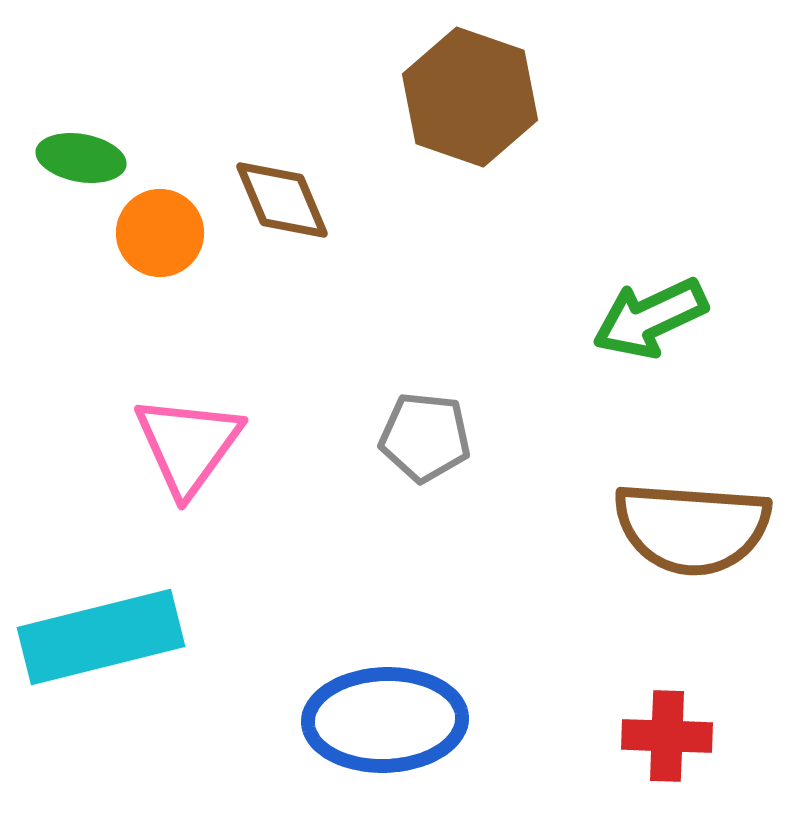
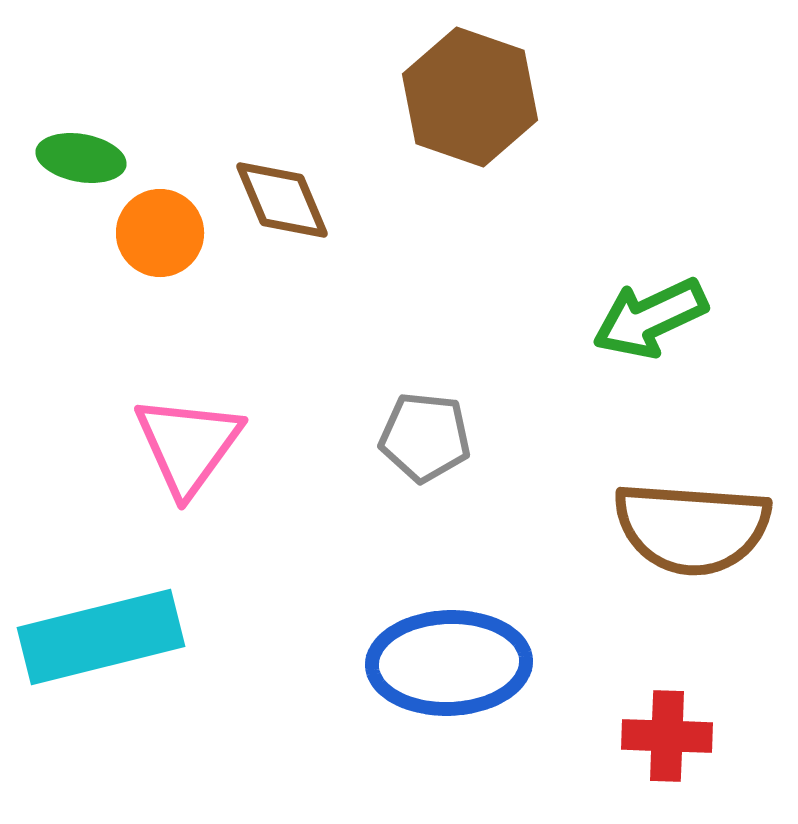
blue ellipse: moved 64 px right, 57 px up
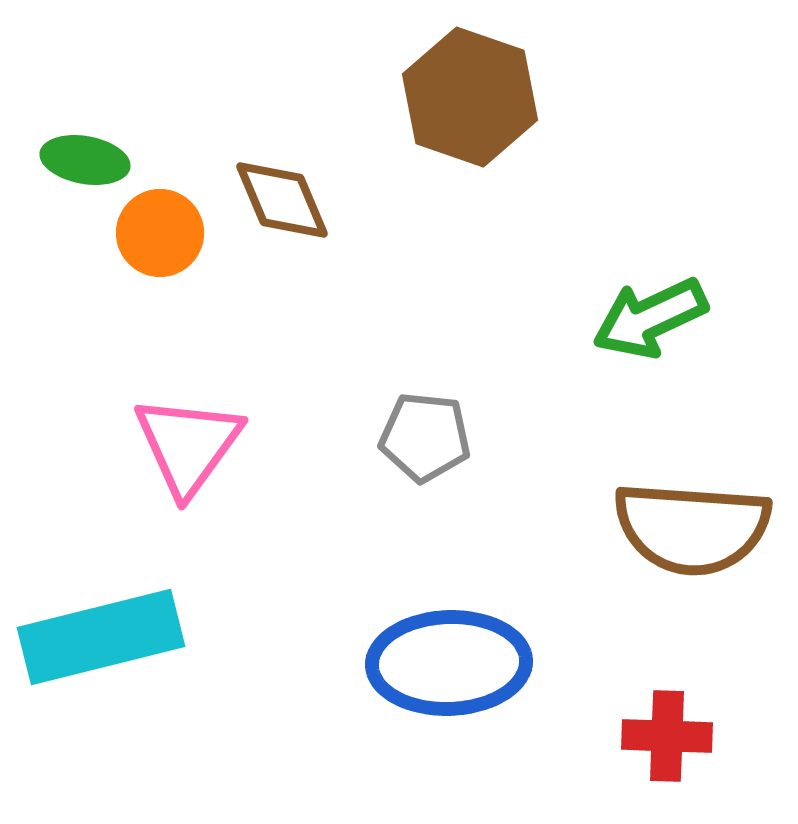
green ellipse: moved 4 px right, 2 px down
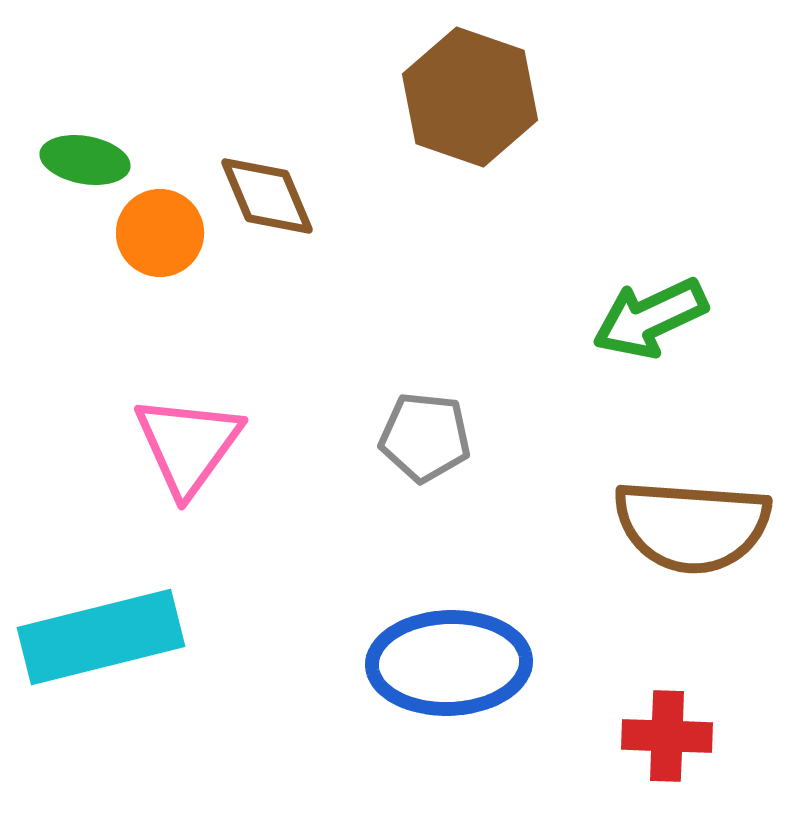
brown diamond: moved 15 px left, 4 px up
brown semicircle: moved 2 px up
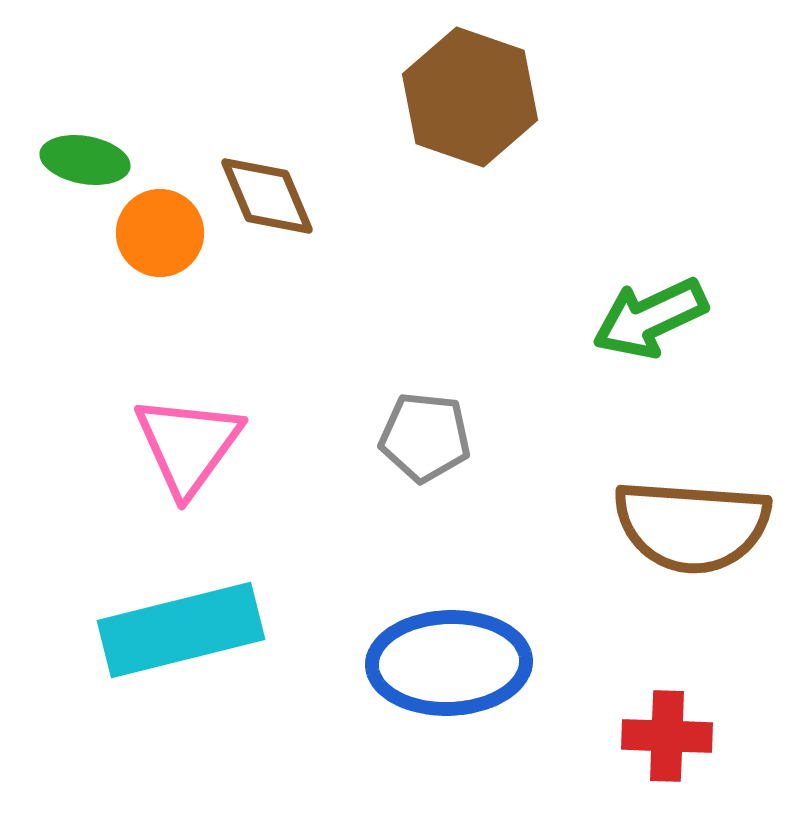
cyan rectangle: moved 80 px right, 7 px up
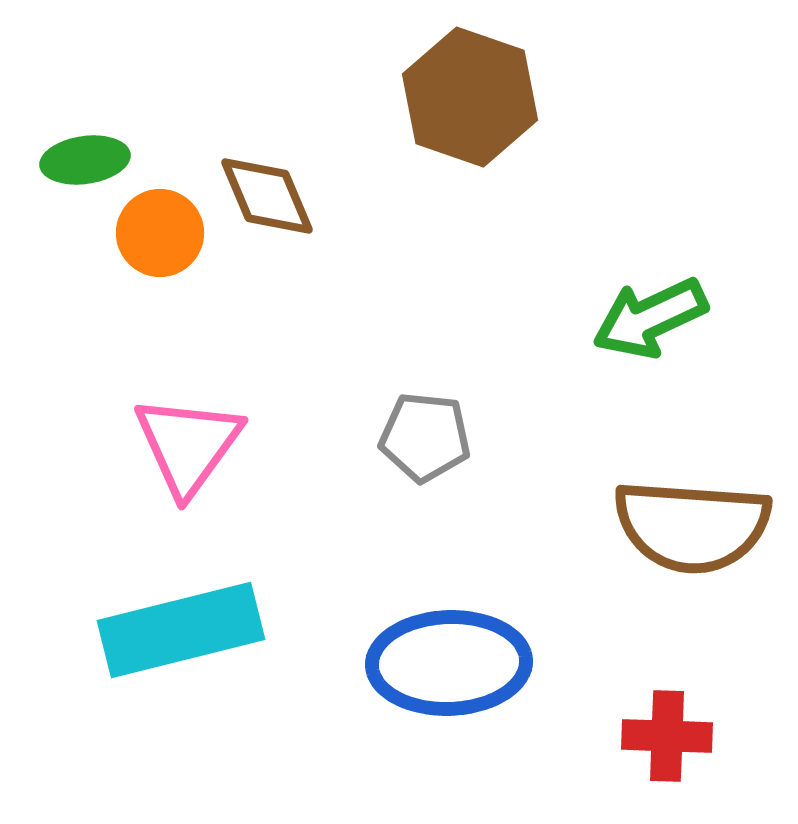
green ellipse: rotated 18 degrees counterclockwise
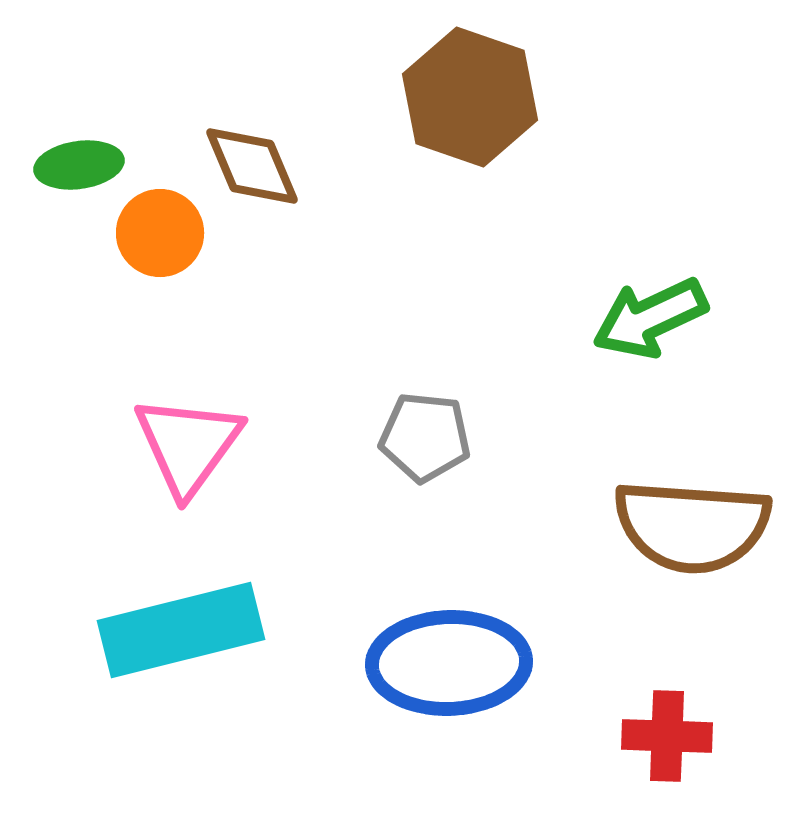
green ellipse: moved 6 px left, 5 px down
brown diamond: moved 15 px left, 30 px up
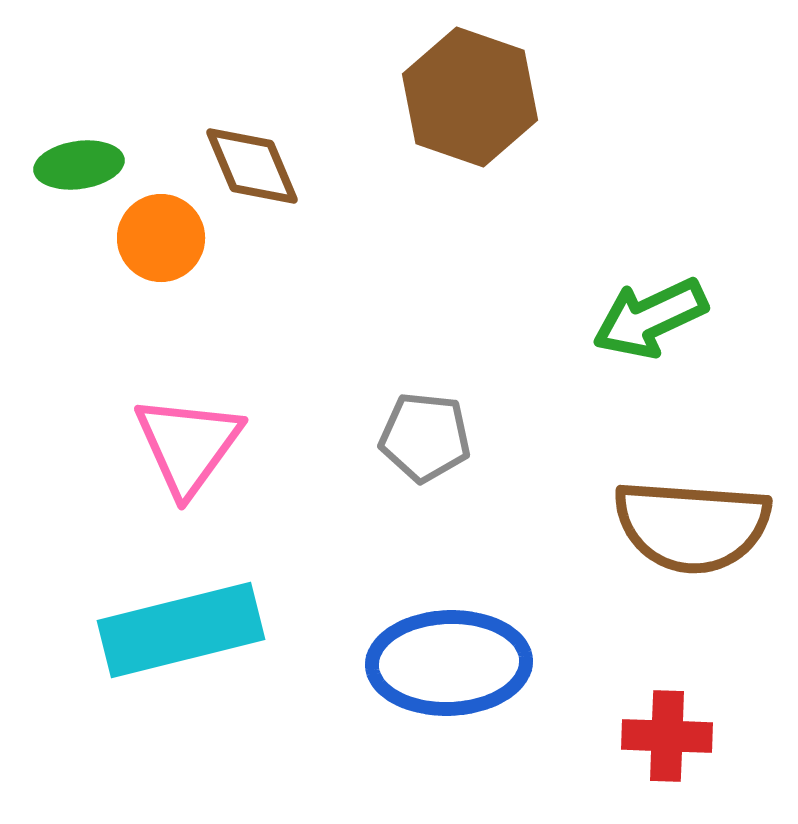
orange circle: moved 1 px right, 5 px down
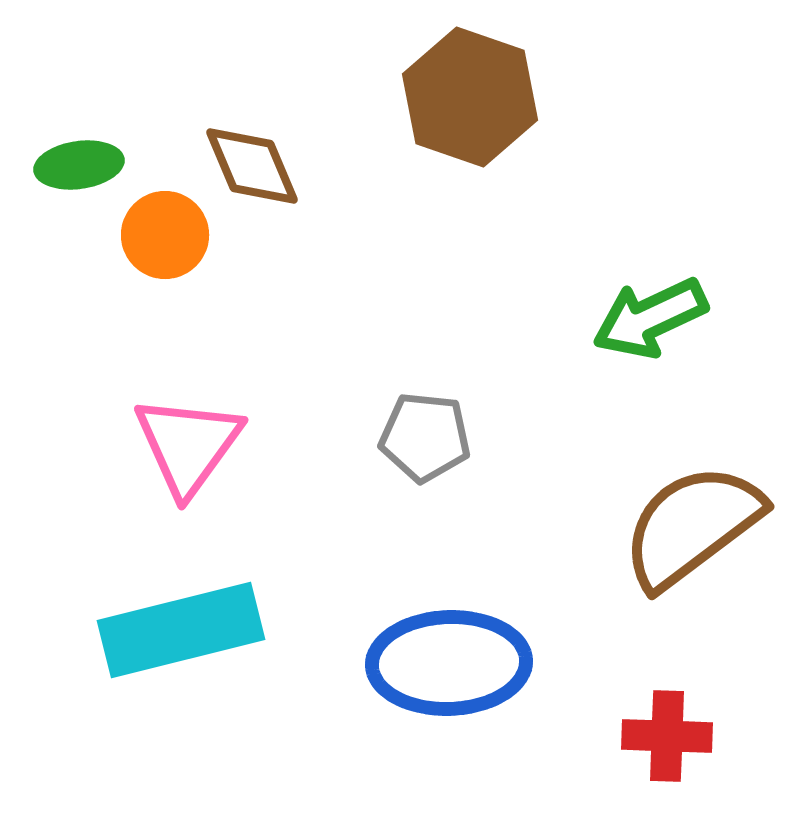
orange circle: moved 4 px right, 3 px up
brown semicircle: rotated 139 degrees clockwise
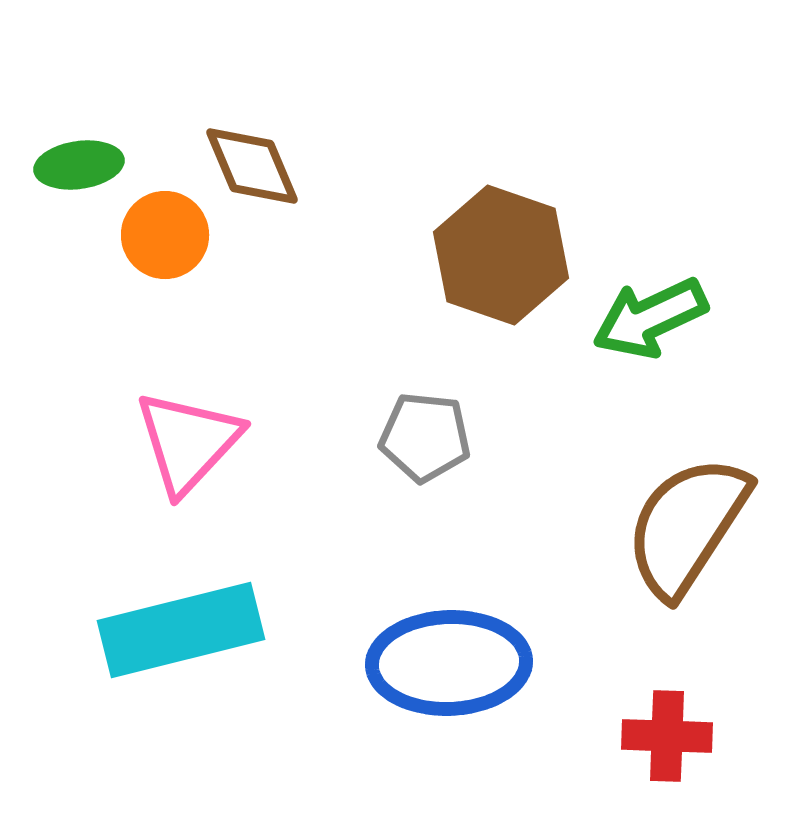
brown hexagon: moved 31 px right, 158 px down
pink triangle: moved 3 px up; rotated 7 degrees clockwise
brown semicircle: moved 5 px left; rotated 20 degrees counterclockwise
